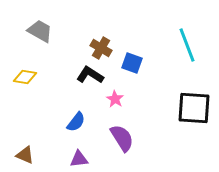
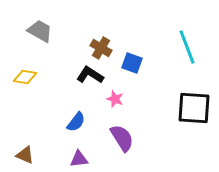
cyan line: moved 2 px down
pink star: rotated 12 degrees counterclockwise
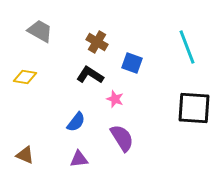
brown cross: moved 4 px left, 6 px up
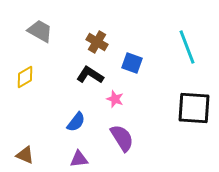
yellow diamond: rotated 40 degrees counterclockwise
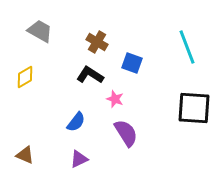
purple semicircle: moved 4 px right, 5 px up
purple triangle: rotated 18 degrees counterclockwise
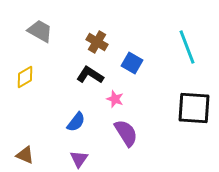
blue square: rotated 10 degrees clockwise
purple triangle: rotated 30 degrees counterclockwise
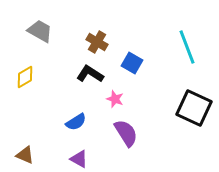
black L-shape: moved 1 px up
black square: rotated 21 degrees clockwise
blue semicircle: rotated 20 degrees clockwise
purple triangle: rotated 36 degrees counterclockwise
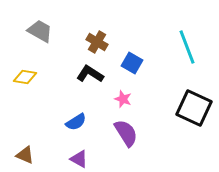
yellow diamond: rotated 40 degrees clockwise
pink star: moved 8 px right
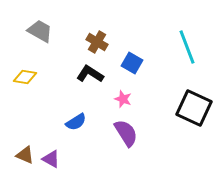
purple triangle: moved 28 px left
